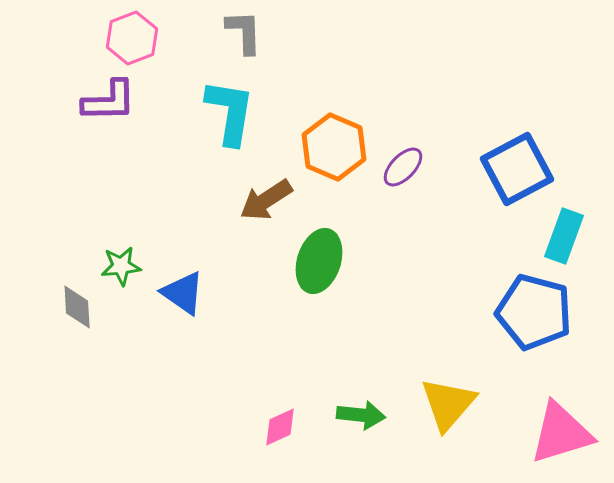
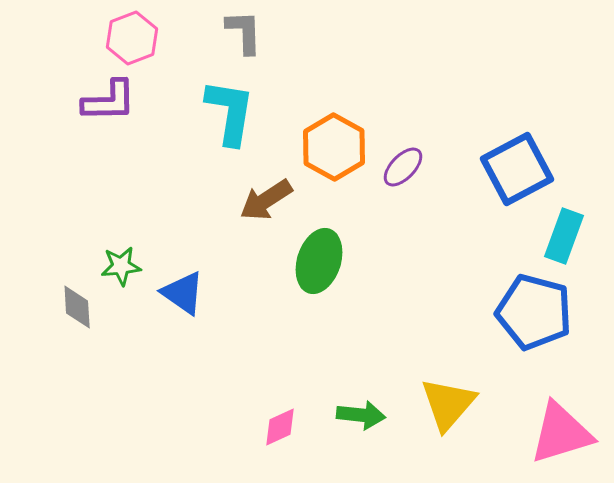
orange hexagon: rotated 6 degrees clockwise
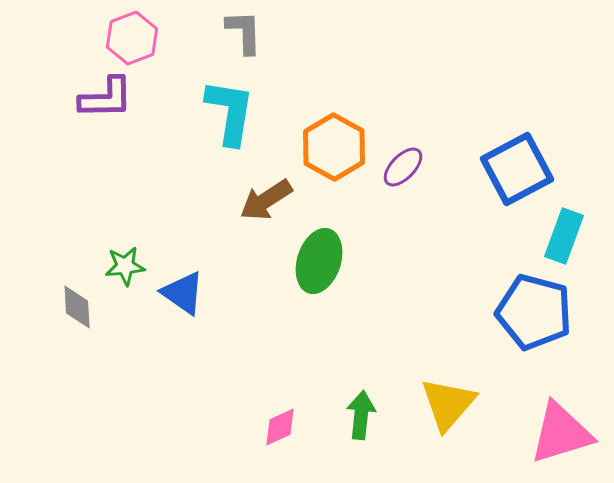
purple L-shape: moved 3 px left, 3 px up
green star: moved 4 px right
green arrow: rotated 90 degrees counterclockwise
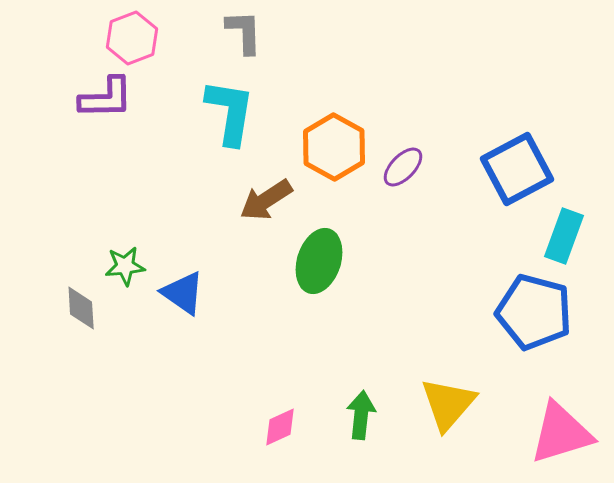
gray diamond: moved 4 px right, 1 px down
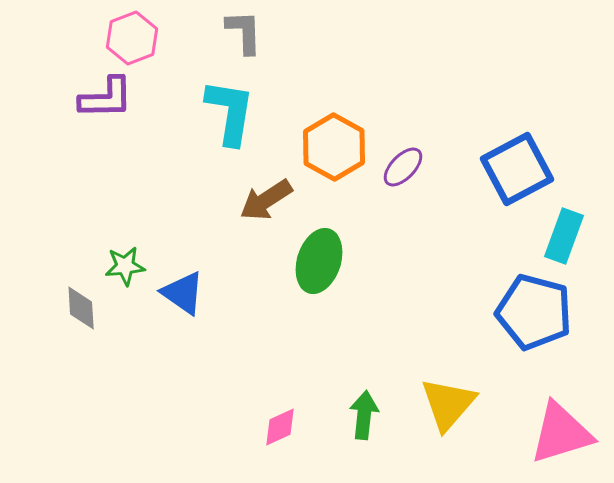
green arrow: moved 3 px right
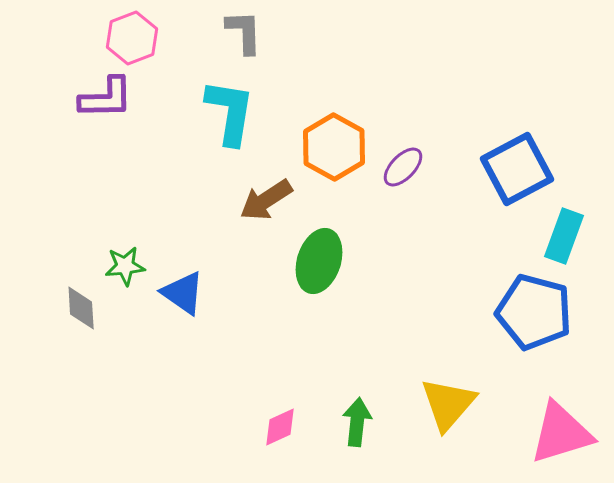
green arrow: moved 7 px left, 7 px down
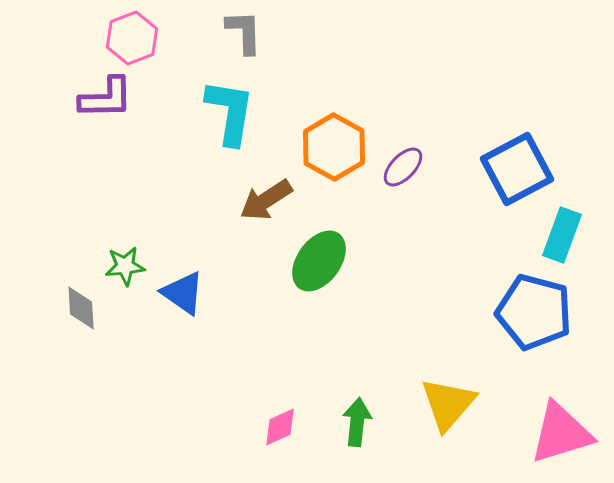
cyan rectangle: moved 2 px left, 1 px up
green ellipse: rotated 18 degrees clockwise
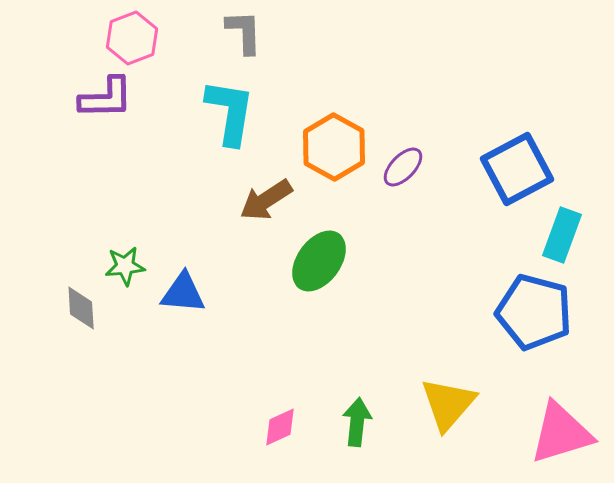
blue triangle: rotated 30 degrees counterclockwise
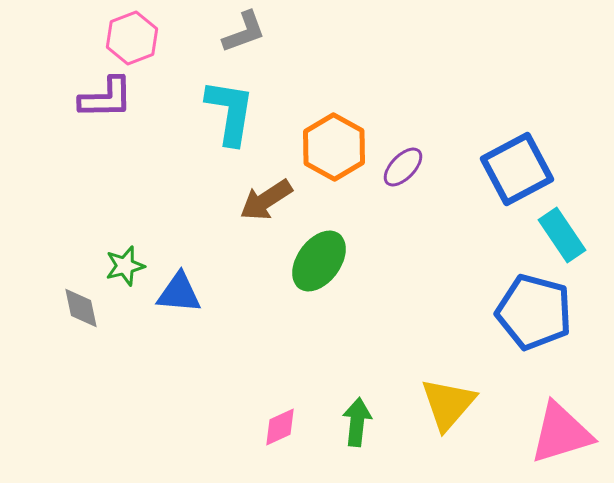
gray L-shape: rotated 72 degrees clockwise
cyan rectangle: rotated 54 degrees counterclockwise
green star: rotated 9 degrees counterclockwise
blue triangle: moved 4 px left
gray diamond: rotated 9 degrees counterclockwise
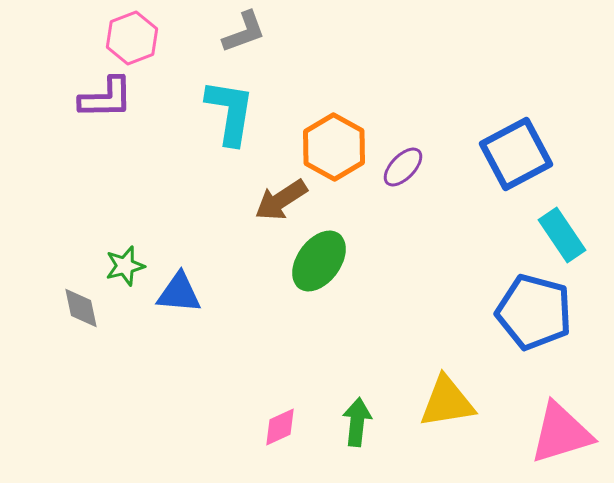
blue square: moved 1 px left, 15 px up
brown arrow: moved 15 px right
yellow triangle: moved 1 px left, 2 px up; rotated 40 degrees clockwise
